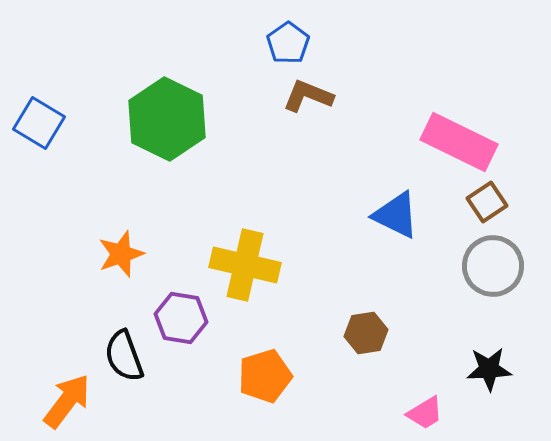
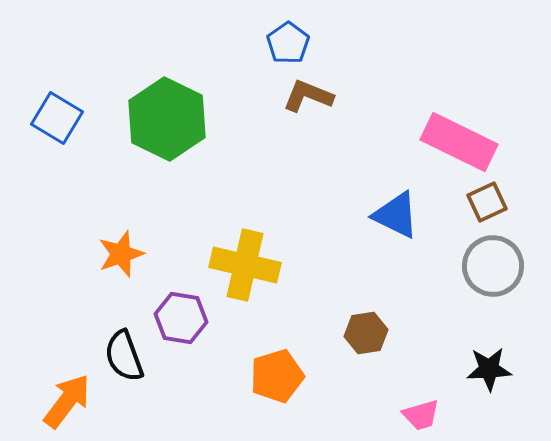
blue square: moved 18 px right, 5 px up
brown square: rotated 9 degrees clockwise
orange pentagon: moved 12 px right
pink trapezoid: moved 4 px left, 2 px down; rotated 15 degrees clockwise
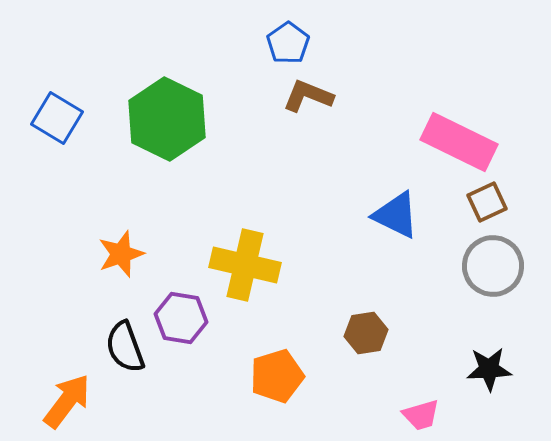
black semicircle: moved 1 px right, 9 px up
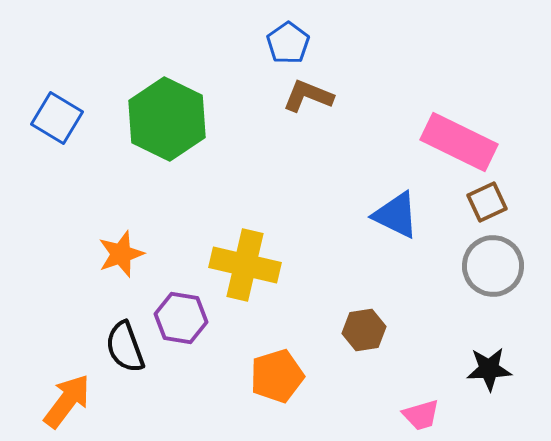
brown hexagon: moved 2 px left, 3 px up
